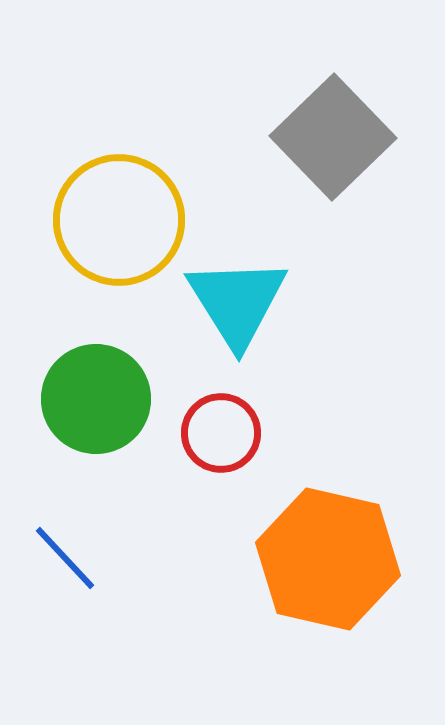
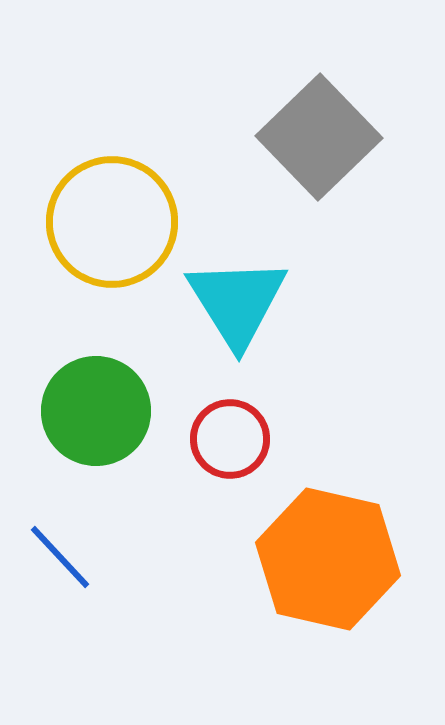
gray square: moved 14 px left
yellow circle: moved 7 px left, 2 px down
green circle: moved 12 px down
red circle: moved 9 px right, 6 px down
blue line: moved 5 px left, 1 px up
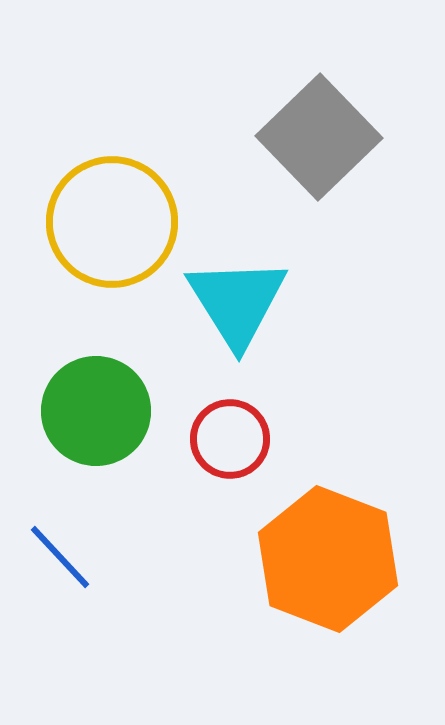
orange hexagon: rotated 8 degrees clockwise
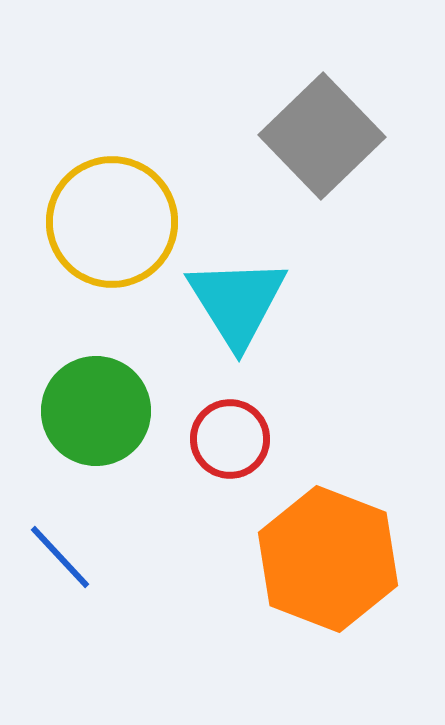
gray square: moved 3 px right, 1 px up
